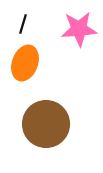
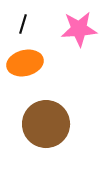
orange ellipse: rotated 56 degrees clockwise
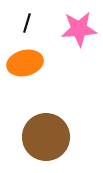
black line: moved 4 px right, 1 px up
brown circle: moved 13 px down
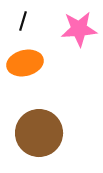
black line: moved 4 px left, 2 px up
brown circle: moved 7 px left, 4 px up
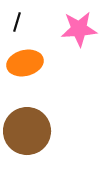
black line: moved 6 px left, 1 px down
brown circle: moved 12 px left, 2 px up
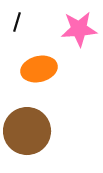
orange ellipse: moved 14 px right, 6 px down
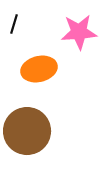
black line: moved 3 px left, 2 px down
pink star: moved 3 px down
